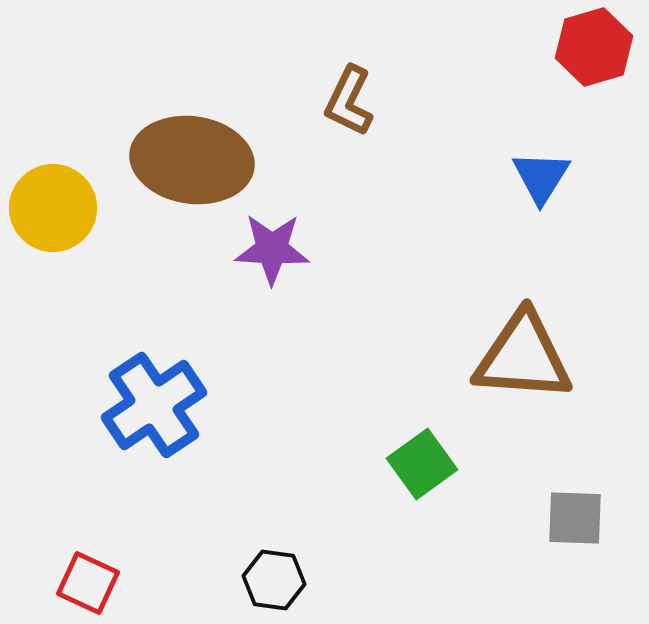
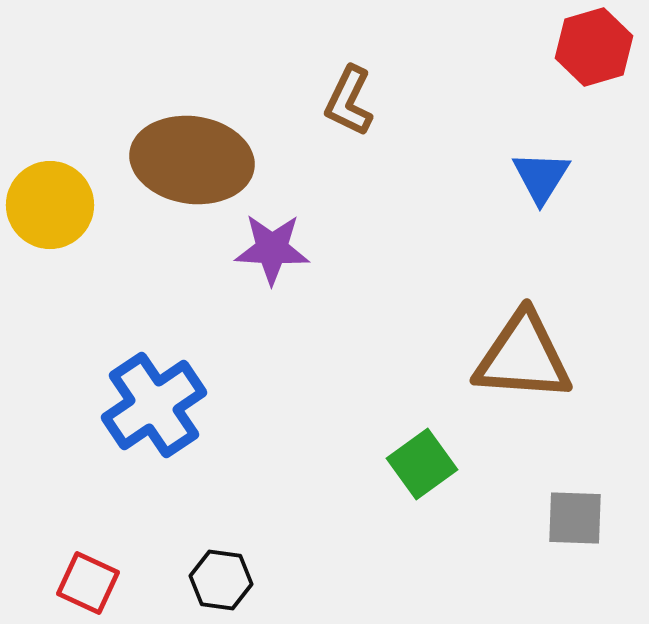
yellow circle: moved 3 px left, 3 px up
black hexagon: moved 53 px left
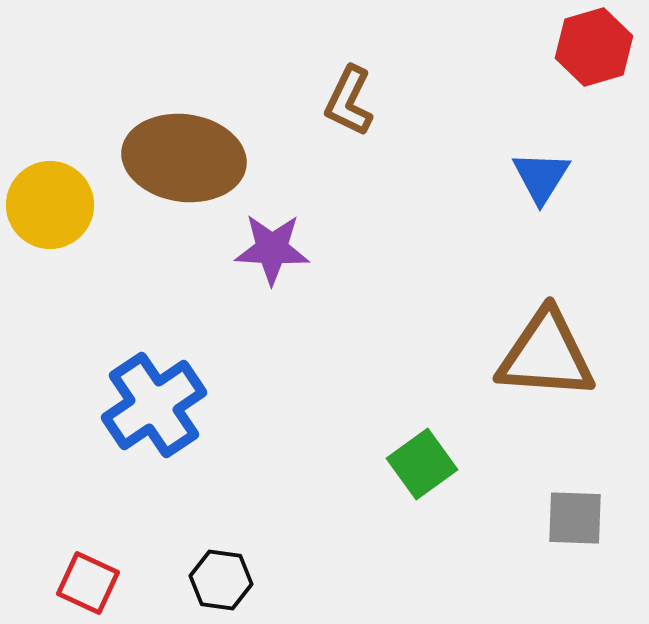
brown ellipse: moved 8 px left, 2 px up
brown triangle: moved 23 px right, 2 px up
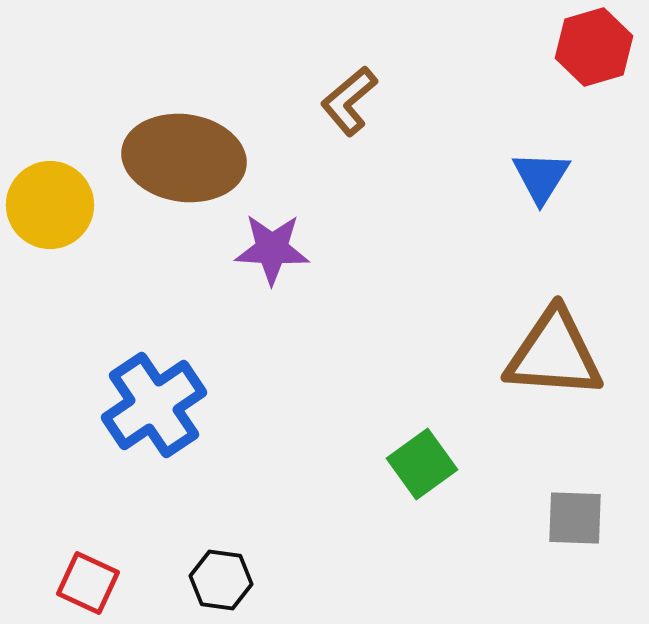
brown L-shape: rotated 24 degrees clockwise
brown triangle: moved 8 px right, 1 px up
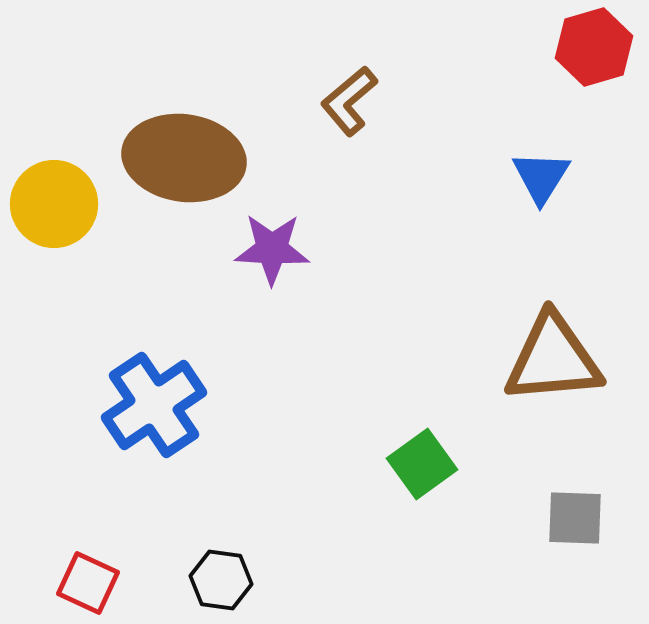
yellow circle: moved 4 px right, 1 px up
brown triangle: moved 1 px left, 5 px down; rotated 9 degrees counterclockwise
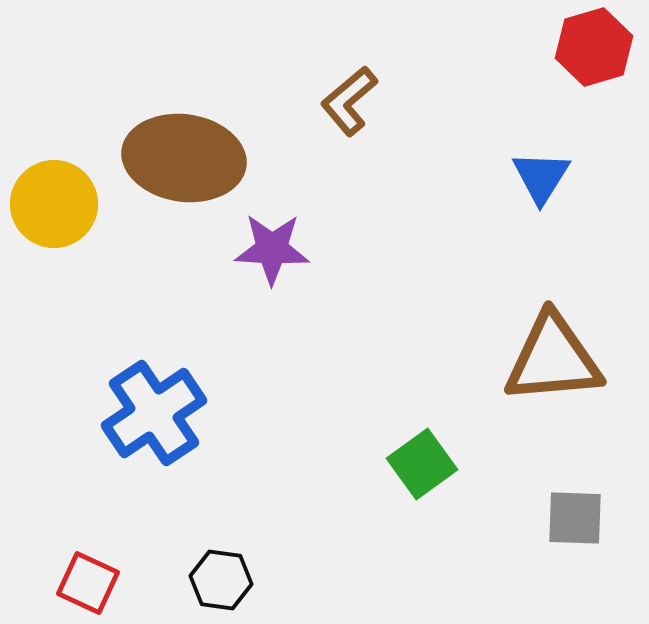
blue cross: moved 8 px down
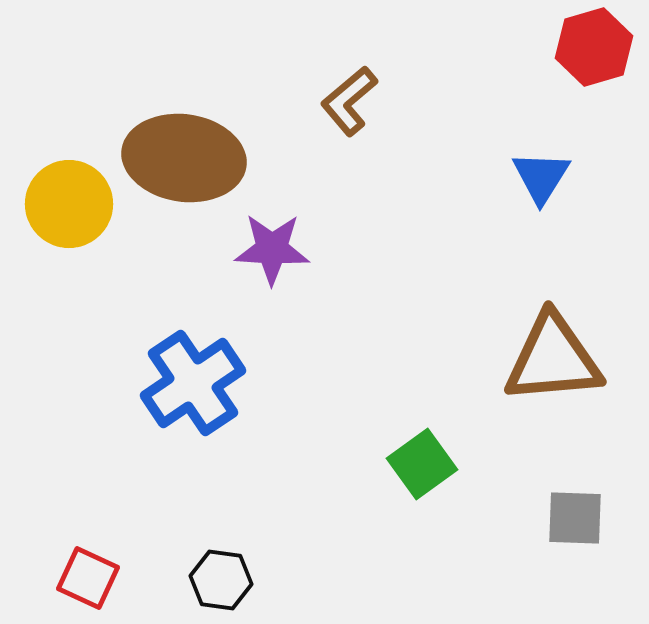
yellow circle: moved 15 px right
blue cross: moved 39 px right, 30 px up
red square: moved 5 px up
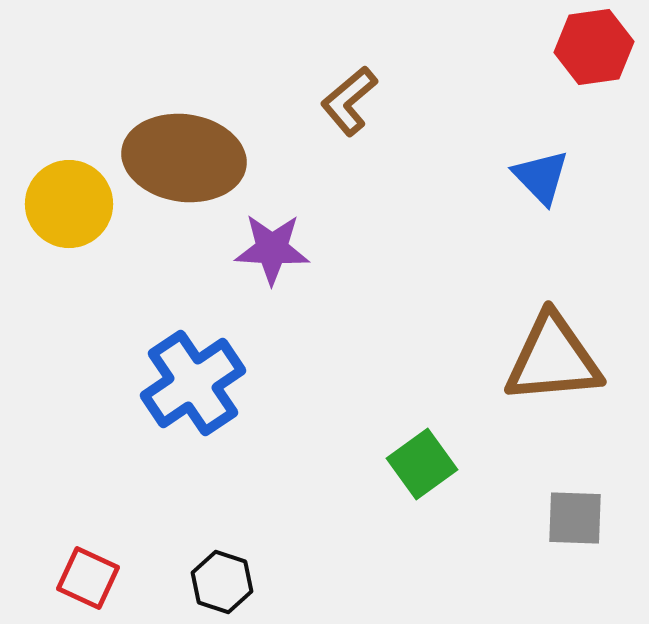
red hexagon: rotated 8 degrees clockwise
blue triangle: rotated 16 degrees counterclockwise
black hexagon: moved 1 px right, 2 px down; rotated 10 degrees clockwise
